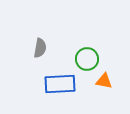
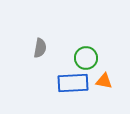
green circle: moved 1 px left, 1 px up
blue rectangle: moved 13 px right, 1 px up
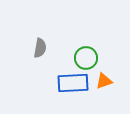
orange triangle: rotated 30 degrees counterclockwise
